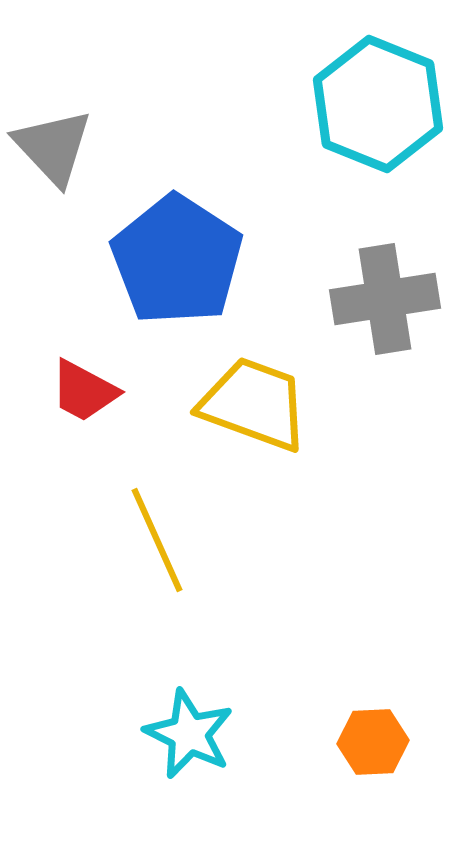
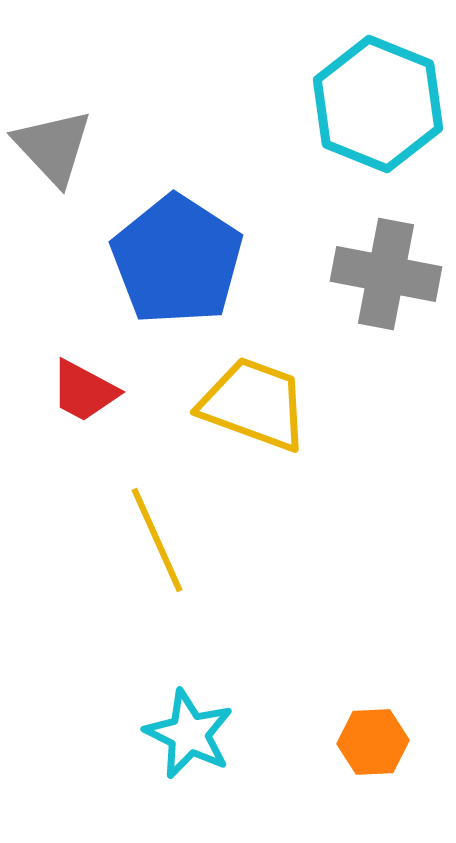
gray cross: moved 1 px right, 25 px up; rotated 20 degrees clockwise
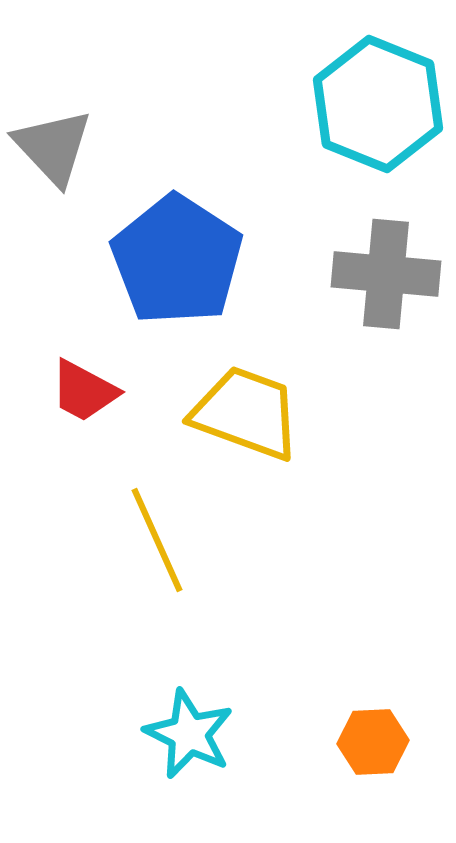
gray cross: rotated 6 degrees counterclockwise
yellow trapezoid: moved 8 px left, 9 px down
